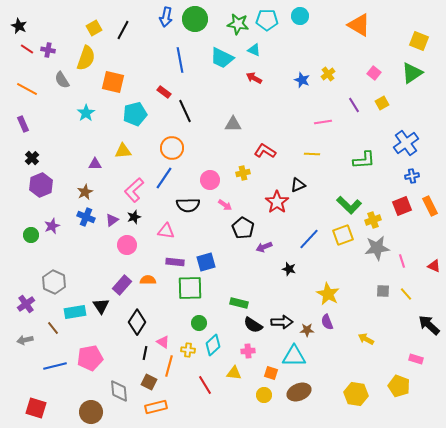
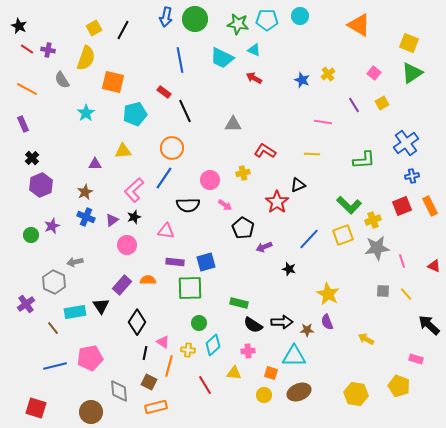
yellow square at (419, 41): moved 10 px left, 2 px down
pink line at (323, 122): rotated 18 degrees clockwise
gray arrow at (25, 340): moved 50 px right, 78 px up
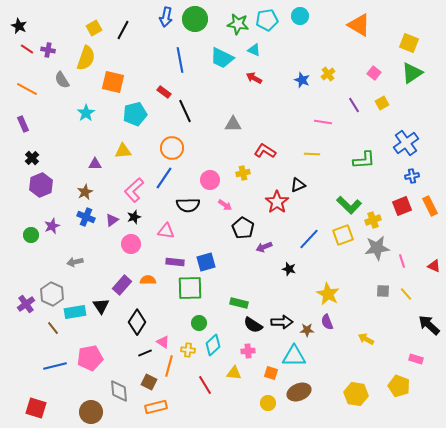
cyan pentagon at (267, 20): rotated 10 degrees counterclockwise
pink circle at (127, 245): moved 4 px right, 1 px up
gray hexagon at (54, 282): moved 2 px left, 12 px down
black line at (145, 353): rotated 56 degrees clockwise
yellow circle at (264, 395): moved 4 px right, 8 px down
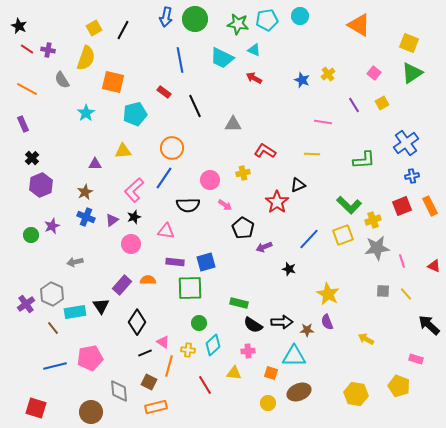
black line at (185, 111): moved 10 px right, 5 px up
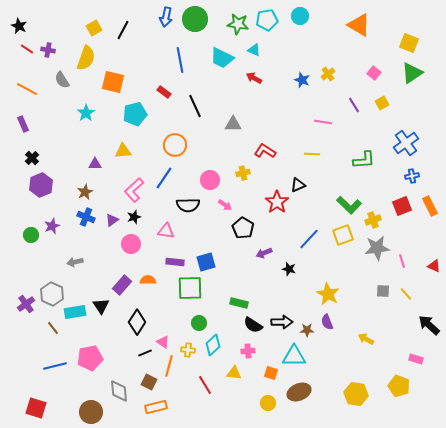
orange circle at (172, 148): moved 3 px right, 3 px up
purple arrow at (264, 247): moved 6 px down
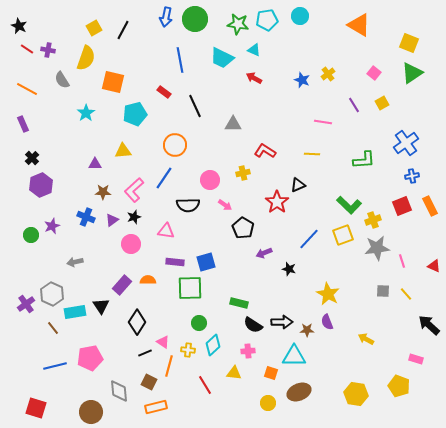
brown star at (85, 192): moved 18 px right; rotated 28 degrees clockwise
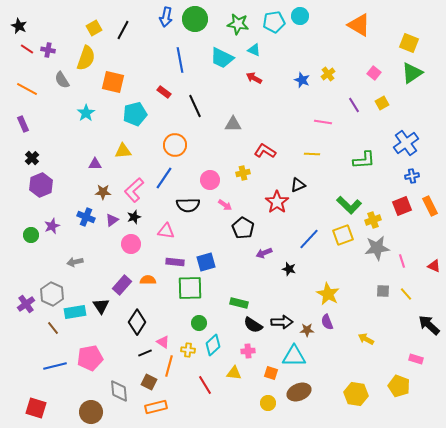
cyan pentagon at (267, 20): moved 7 px right, 2 px down
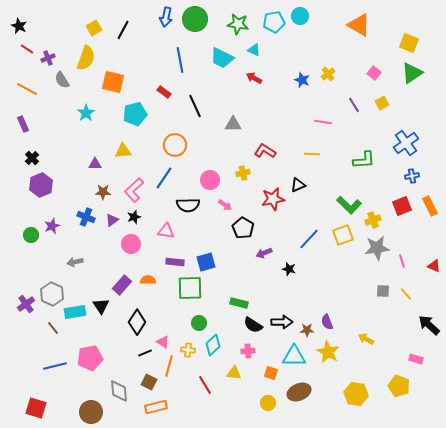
purple cross at (48, 50): moved 8 px down; rotated 32 degrees counterclockwise
red star at (277, 202): moved 4 px left, 3 px up; rotated 25 degrees clockwise
yellow star at (328, 294): moved 58 px down
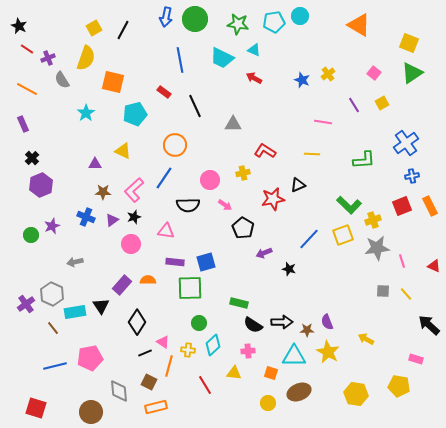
yellow triangle at (123, 151): rotated 30 degrees clockwise
yellow pentagon at (399, 386): rotated 10 degrees counterclockwise
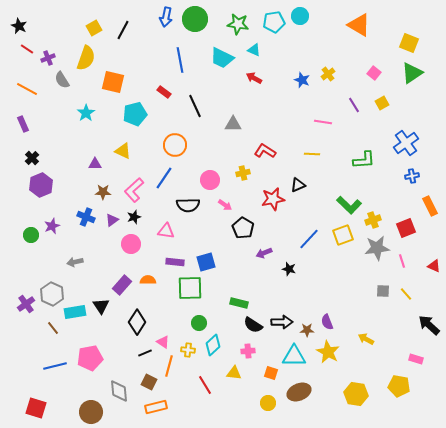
red square at (402, 206): moved 4 px right, 22 px down
